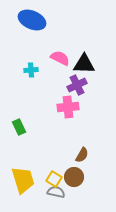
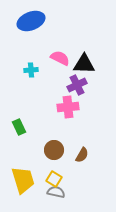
blue ellipse: moved 1 px left, 1 px down; rotated 44 degrees counterclockwise
brown circle: moved 20 px left, 27 px up
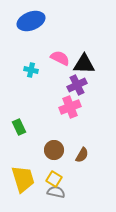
cyan cross: rotated 16 degrees clockwise
pink cross: moved 2 px right; rotated 15 degrees counterclockwise
yellow trapezoid: moved 1 px up
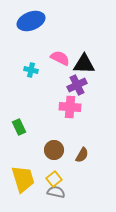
pink cross: rotated 25 degrees clockwise
yellow square: rotated 21 degrees clockwise
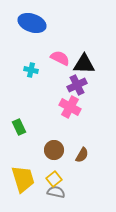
blue ellipse: moved 1 px right, 2 px down; rotated 40 degrees clockwise
pink cross: rotated 25 degrees clockwise
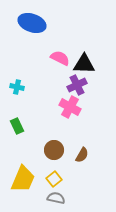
cyan cross: moved 14 px left, 17 px down
green rectangle: moved 2 px left, 1 px up
yellow trapezoid: rotated 40 degrees clockwise
gray semicircle: moved 6 px down
